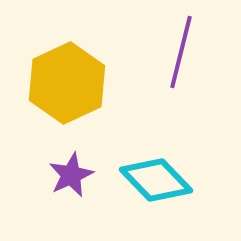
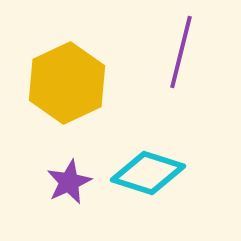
purple star: moved 2 px left, 7 px down
cyan diamond: moved 8 px left, 7 px up; rotated 28 degrees counterclockwise
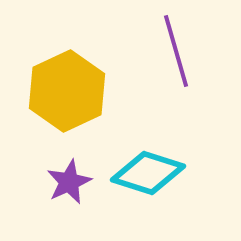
purple line: moved 5 px left, 1 px up; rotated 30 degrees counterclockwise
yellow hexagon: moved 8 px down
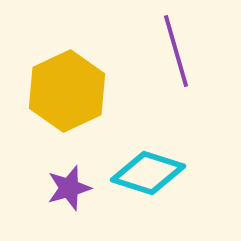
purple star: moved 6 px down; rotated 9 degrees clockwise
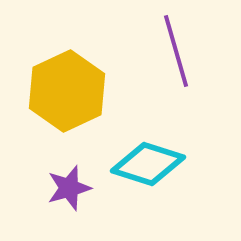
cyan diamond: moved 9 px up
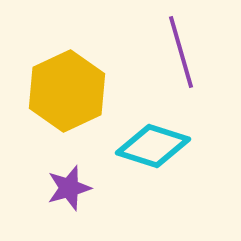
purple line: moved 5 px right, 1 px down
cyan diamond: moved 5 px right, 18 px up
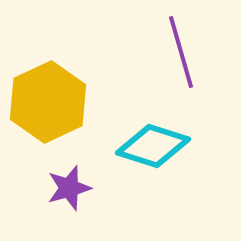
yellow hexagon: moved 19 px left, 11 px down
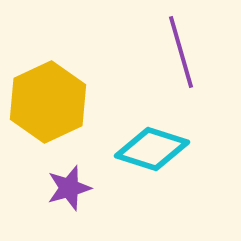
cyan diamond: moved 1 px left, 3 px down
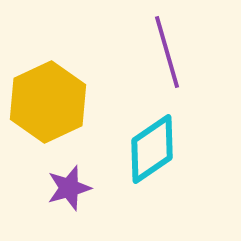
purple line: moved 14 px left
cyan diamond: rotated 52 degrees counterclockwise
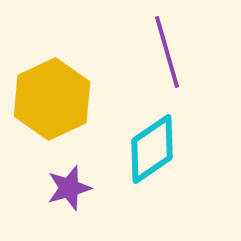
yellow hexagon: moved 4 px right, 3 px up
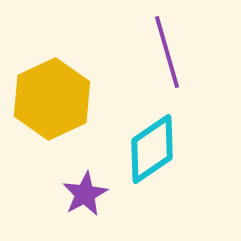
purple star: moved 16 px right, 6 px down; rotated 12 degrees counterclockwise
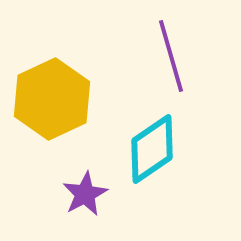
purple line: moved 4 px right, 4 px down
